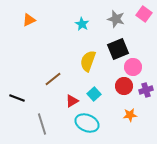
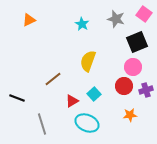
black square: moved 19 px right, 7 px up
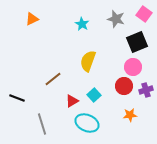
orange triangle: moved 3 px right, 1 px up
cyan square: moved 1 px down
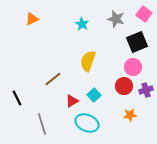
black line: rotated 42 degrees clockwise
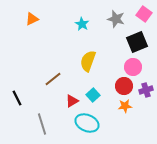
cyan square: moved 1 px left
orange star: moved 5 px left, 9 px up
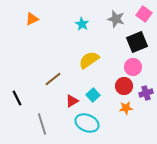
yellow semicircle: moved 1 px right, 1 px up; rotated 35 degrees clockwise
purple cross: moved 3 px down
orange star: moved 1 px right, 2 px down
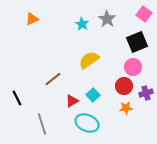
gray star: moved 9 px left; rotated 18 degrees clockwise
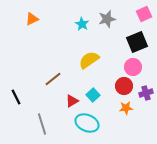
pink square: rotated 28 degrees clockwise
gray star: rotated 24 degrees clockwise
black line: moved 1 px left, 1 px up
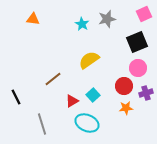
orange triangle: moved 1 px right; rotated 32 degrees clockwise
pink circle: moved 5 px right, 1 px down
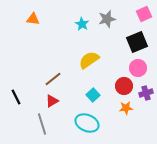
red triangle: moved 20 px left
